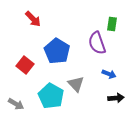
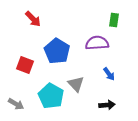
green rectangle: moved 2 px right, 4 px up
purple semicircle: rotated 105 degrees clockwise
red square: rotated 18 degrees counterclockwise
blue arrow: rotated 32 degrees clockwise
black arrow: moved 9 px left, 7 px down
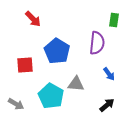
purple semicircle: rotated 100 degrees clockwise
red square: rotated 24 degrees counterclockwise
gray triangle: rotated 42 degrees counterclockwise
black arrow: rotated 35 degrees counterclockwise
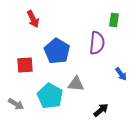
red arrow: rotated 18 degrees clockwise
blue arrow: moved 12 px right
cyan pentagon: moved 1 px left
black arrow: moved 6 px left, 5 px down
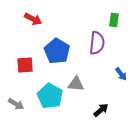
red arrow: rotated 36 degrees counterclockwise
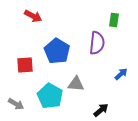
red arrow: moved 3 px up
blue arrow: rotated 96 degrees counterclockwise
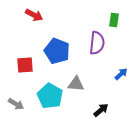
red arrow: moved 1 px right, 1 px up
blue pentagon: rotated 10 degrees counterclockwise
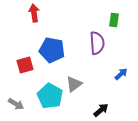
red arrow: moved 2 px up; rotated 126 degrees counterclockwise
purple semicircle: rotated 10 degrees counterclockwise
blue pentagon: moved 5 px left, 1 px up; rotated 10 degrees counterclockwise
red square: rotated 12 degrees counterclockwise
gray triangle: moved 2 px left; rotated 42 degrees counterclockwise
